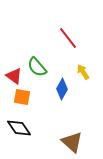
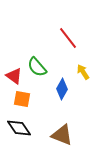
orange square: moved 2 px down
brown triangle: moved 10 px left, 7 px up; rotated 20 degrees counterclockwise
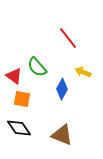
yellow arrow: rotated 35 degrees counterclockwise
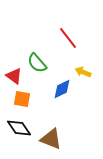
green semicircle: moved 4 px up
blue diamond: rotated 35 degrees clockwise
brown triangle: moved 11 px left, 4 px down
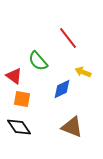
green semicircle: moved 1 px right, 2 px up
black diamond: moved 1 px up
brown triangle: moved 21 px right, 12 px up
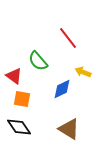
brown triangle: moved 3 px left, 2 px down; rotated 10 degrees clockwise
